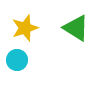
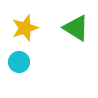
cyan circle: moved 2 px right, 2 px down
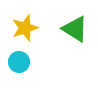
green triangle: moved 1 px left, 1 px down
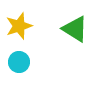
yellow star: moved 6 px left, 2 px up
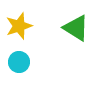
green triangle: moved 1 px right, 1 px up
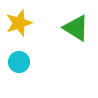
yellow star: moved 3 px up
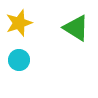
cyan circle: moved 2 px up
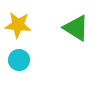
yellow star: moved 1 px left, 2 px down; rotated 24 degrees clockwise
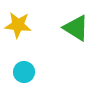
cyan circle: moved 5 px right, 12 px down
